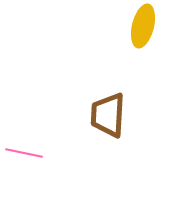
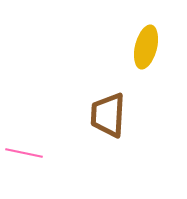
yellow ellipse: moved 3 px right, 21 px down
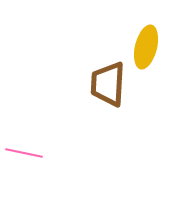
brown trapezoid: moved 31 px up
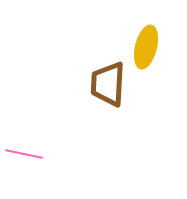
pink line: moved 1 px down
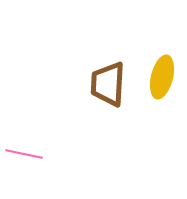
yellow ellipse: moved 16 px right, 30 px down
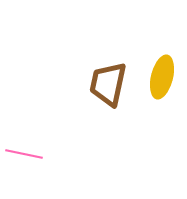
brown trapezoid: rotated 9 degrees clockwise
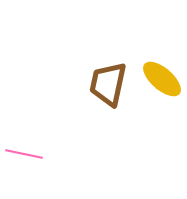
yellow ellipse: moved 2 px down; rotated 63 degrees counterclockwise
